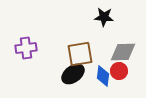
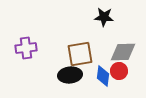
black ellipse: moved 3 px left, 1 px down; rotated 30 degrees clockwise
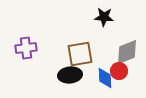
gray diamond: moved 4 px right; rotated 20 degrees counterclockwise
blue diamond: moved 2 px right, 2 px down; rotated 10 degrees counterclockwise
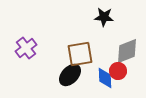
purple cross: rotated 30 degrees counterclockwise
gray diamond: moved 1 px up
red circle: moved 1 px left
black ellipse: rotated 40 degrees counterclockwise
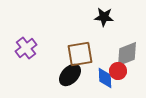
gray diamond: moved 3 px down
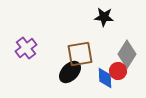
gray diamond: rotated 36 degrees counterclockwise
black ellipse: moved 3 px up
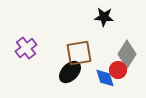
brown square: moved 1 px left, 1 px up
red circle: moved 1 px up
blue diamond: rotated 15 degrees counterclockwise
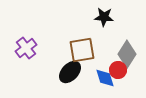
brown square: moved 3 px right, 3 px up
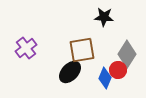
blue diamond: rotated 40 degrees clockwise
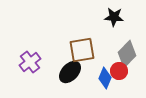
black star: moved 10 px right
purple cross: moved 4 px right, 14 px down
gray diamond: rotated 12 degrees clockwise
red circle: moved 1 px right, 1 px down
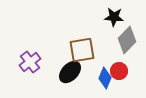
gray diamond: moved 14 px up
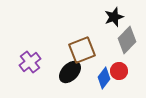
black star: rotated 24 degrees counterclockwise
brown square: rotated 12 degrees counterclockwise
blue diamond: moved 1 px left; rotated 15 degrees clockwise
